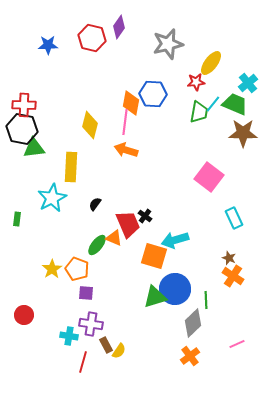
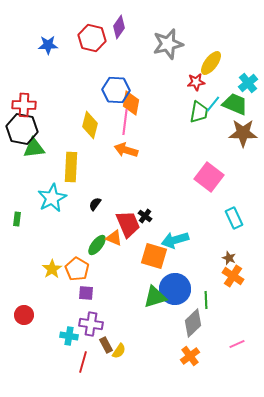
blue hexagon at (153, 94): moved 37 px left, 4 px up
orange pentagon at (77, 269): rotated 10 degrees clockwise
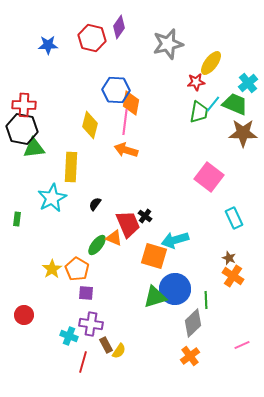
cyan cross at (69, 336): rotated 12 degrees clockwise
pink line at (237, 344): moved 5 px right, 1 px down
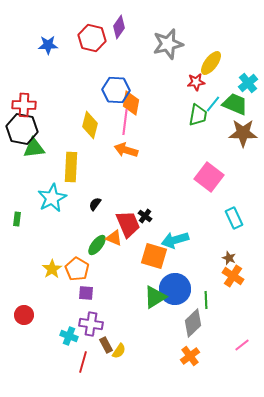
green trapezoid at (199, 112): moved 1 px left, 3 px down
green triangle at (155, 297): rotated 15 degrees counterclockwise
pink line at (242, 345): rotated 14 degrees counterclockwise
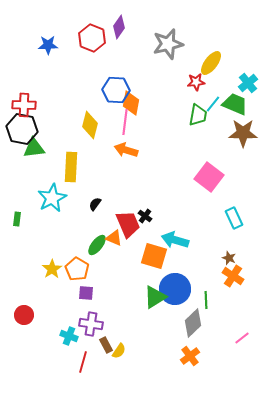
red hexagon at (92, 38): rotated 8 degrees clockwise
cyan arrow at (175, 240): rotated 32 degrees clockwise
pink line at (242, 345): moved 7 px up
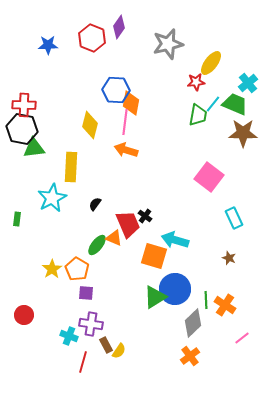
orange cross at (233, 276): moved 8 px left, 29 px down
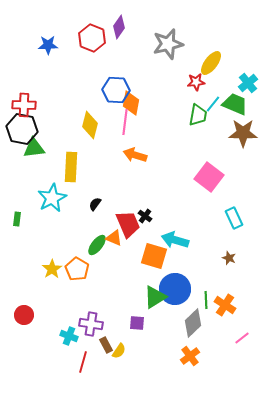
orange arrow at (126, 150): moved 9 px right, 5 px down
purple square at (86, 293): moved 51 px right, 30 px down
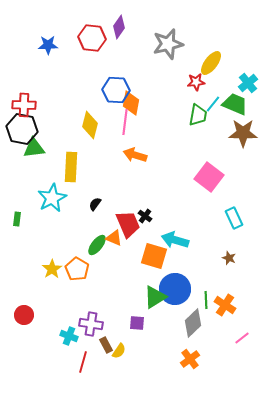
red hexagon at (92, 38): rotated 16 degrees counterclockwise
orange cross at (190, 356): moved 3 px down
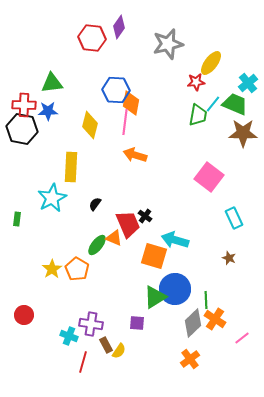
blue star at (48, 45): moved 66 px down
green triangle at (34, 148): moved 18 px right, 65 px up
orange cross at (225, 305): moved 10 px left, 14 px down
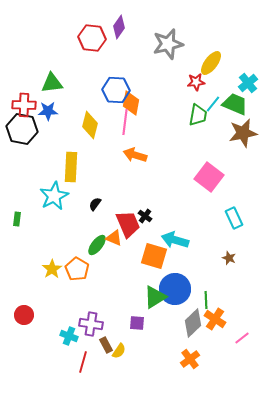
brown star at (243, 133): rotated 12 degrees counterclockwise
cyan star at (52, 198): moved 2 px right, 2 px up
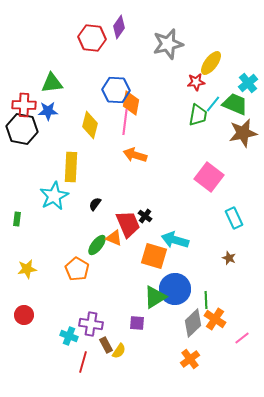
yellow star at (52, 269): moved 25 px left; rotated 24 degrees clockwise
